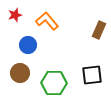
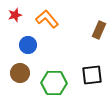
orange L-shape: moved 2 px up
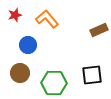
brown rectangle: rotated 42 degrees clockwise
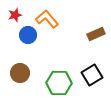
brown rectangle: moved 3 px left, 4 px down
blue circle: moved 10 px up
black square: rotated 25 degrees counterclockwise
green hexagon: moved 5 px right
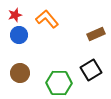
blue circle: moved 9 px left
black square: moved 1 px left, 5 px up
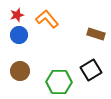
red star: moved 2 px right
brown rectangle: rotated 42 degrees clockwise
brown circle: moved 2 px up
green hexagon: moved 1 px up
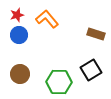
brown circle: moved 3 px down
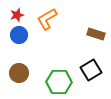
orange L-shape: rotated 80 degrees counterclockwise
brown circle: moved 1 px left, 1 px up
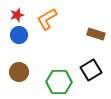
brown circle: moved 1 px up
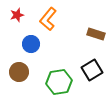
orange L-shape: moved 1 px right; rotated 20 degrees counterclockwise
blue circle: moved 12 px right, 9 px down
black square: moved 1 px right
green hexagon: rotated 10 degrees counterclockwise
